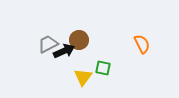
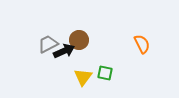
green square: moved 2 px right, 5 px down
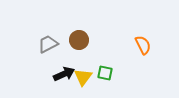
orange semicircle: moved 1 px right, 1 px down
black arrow: moved 23 px down
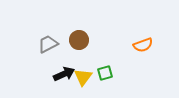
orange semicircle: rotated 96 degrees clockwise
green square: rotated 28 degrees counterclockwise
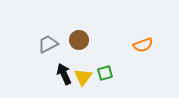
black arrow: rotated 90 degrees counterclockwise
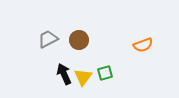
gray trapezoid: moved 5 px up
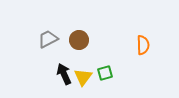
orange semicircle: rotated 72 degrees counterclockwise
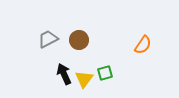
orange semicircle: rotated 36 degrees clockwise
yellow triangle: moved 1 px right, 2 px down
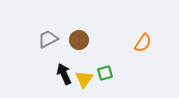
orange semicircle: moved 2 px up
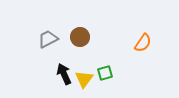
brown circle: moved 1 px right, 3 px up
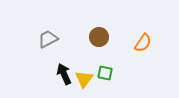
brown circle: moved 19 px right
green square: rotated 28 degrees clockwise
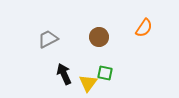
orange semicircle: moved 1 px right, 15 px up
yellow triangle: moved 4 px right, 4 px down
